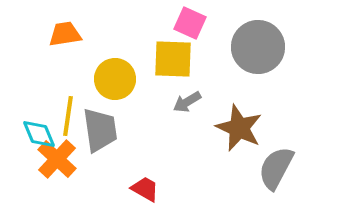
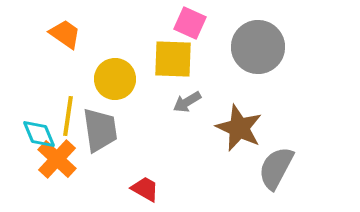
orange trapezoid: rotated 44 degrees clockwise
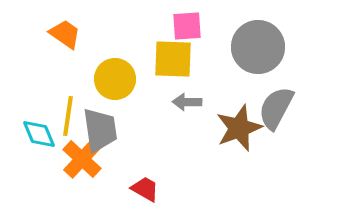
pink square: moved 3 px left, 3 px down; rotated 28 degrees counterclockwise
gray arrow: rotated 32 degrees clockwise
brown star: rotated 27 degrees clockwise
orange cross: moved 25 px right
gray semicircle: moved 60 px up
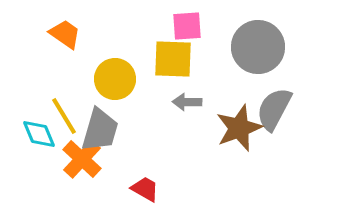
gray semicircle: moved 2 px left, 1 px down
yellow line: moved 4 px left; rotated 39 degrees counterclockwise
gray trapezoid: rotated 24 degrees clockwise
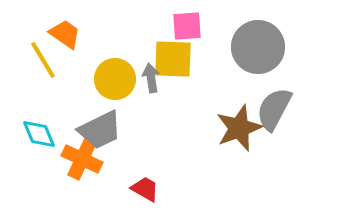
gray arrow: moved 36 px left, 24 px up; rotated 80 degrees clockwise
yellow line: moved 21 px left, 56 px up
gray trapezoid: rotated 48 degrees clockwise
orange cross: rotated 18 degrees counterclockwise
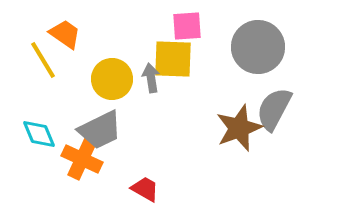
yellow circle: moved 3 px left
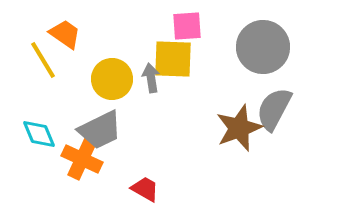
gray circle: moved 5 px right
